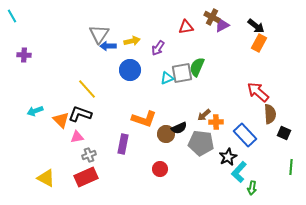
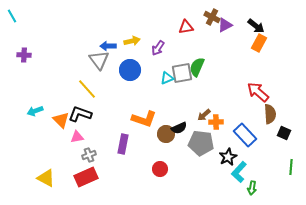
purple triangle: moved 3 px right
gray triangle: moved 26 px down; rotated 10 degrees counterclockwise
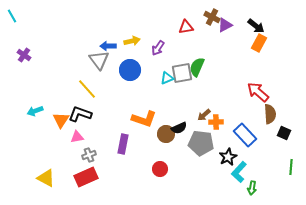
purple cross: rotated 32 degrees clockwise
orange triangle: rotated 18 degrees clockwise
